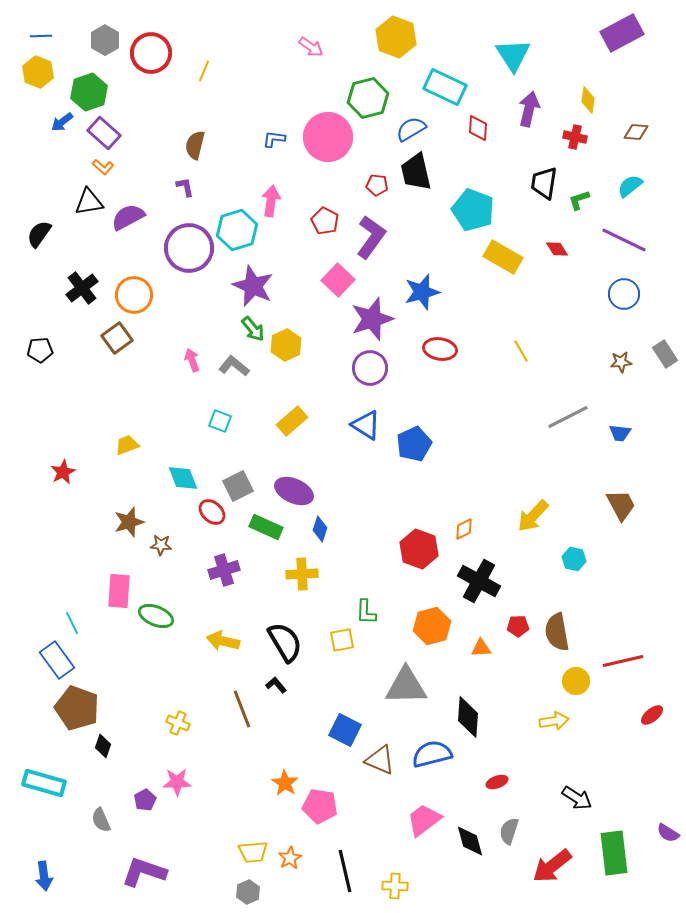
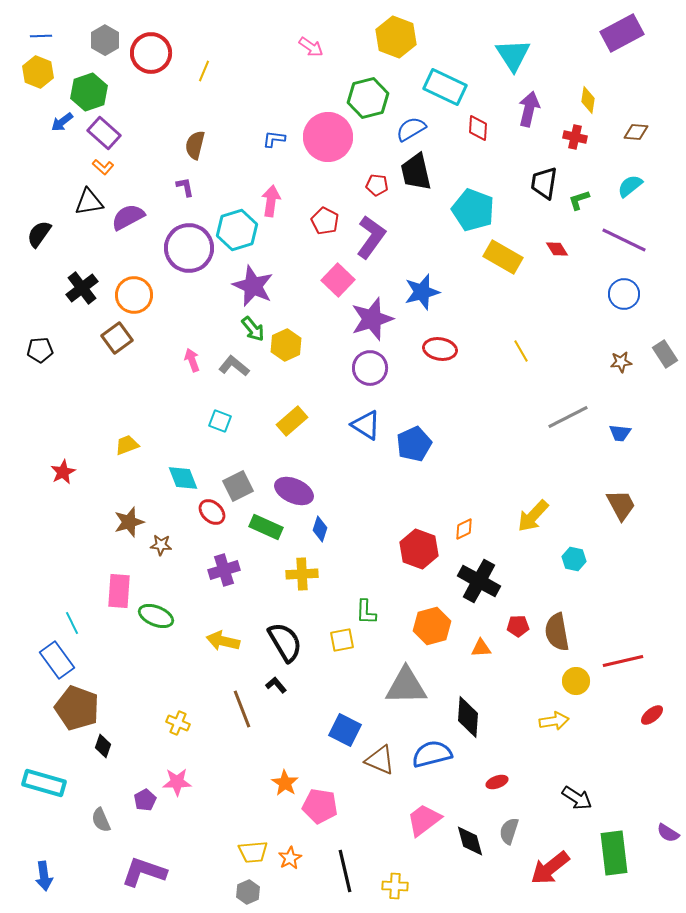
red arrow at (552, 866): moved 2 px left, 2 px down
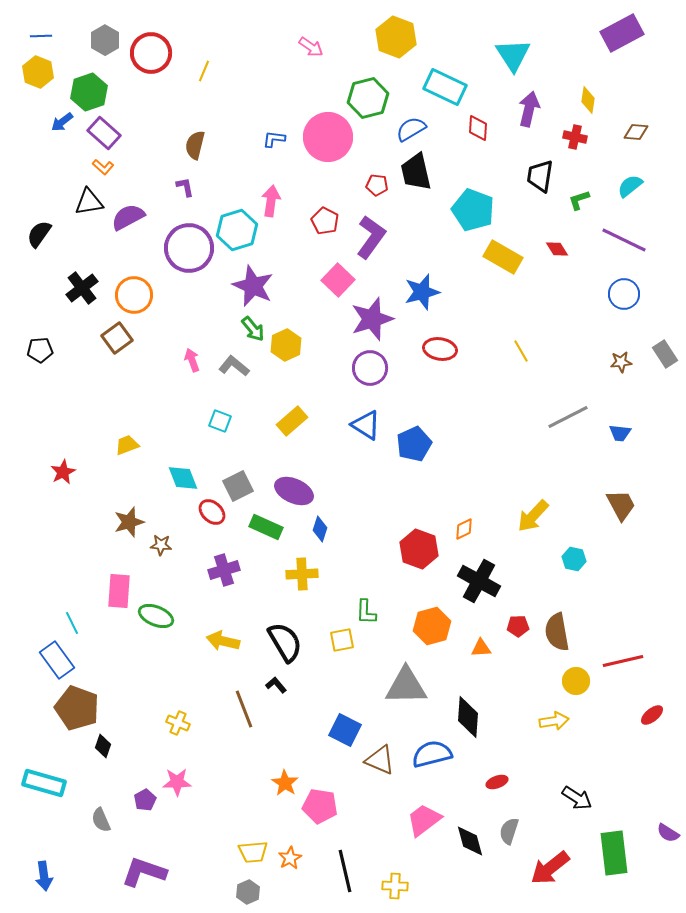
black trapezoid at (544, 183): moved 4 px left, 7 px up
brown line at (242, 709): moved 2 px right
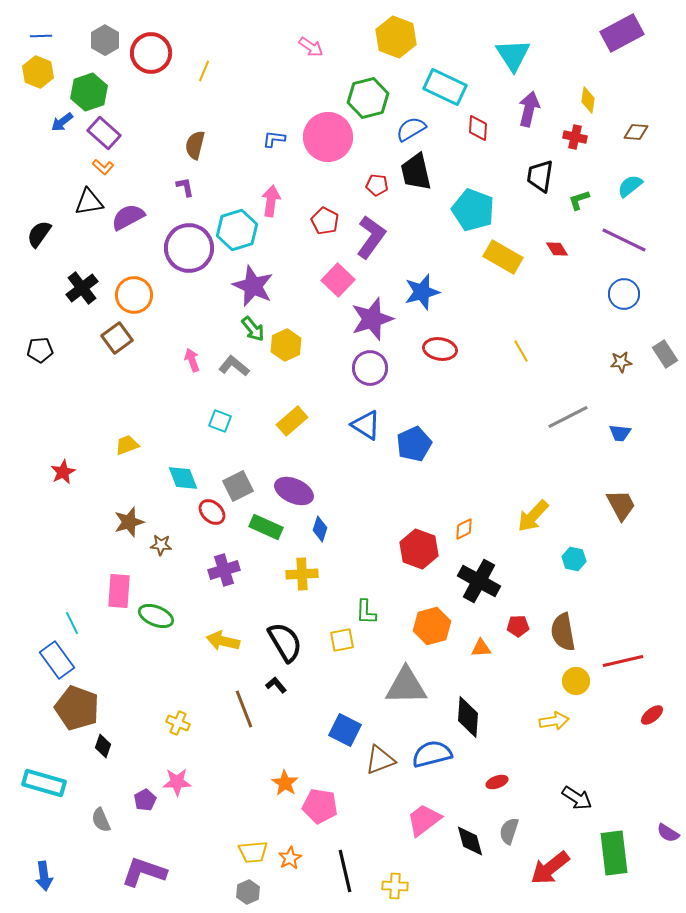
brown semicircle at (557, 632): moved 6 px right
brown triangle at (380, 760): rotated 44 degrees counterclockwise
